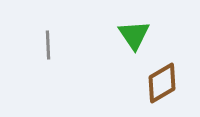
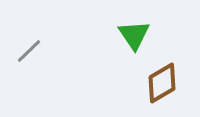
gray line: moved 19 px left, 6 px down; rotated 48 degrees clockwise
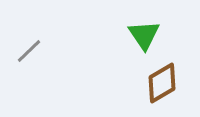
green triangle: moved 10 px right
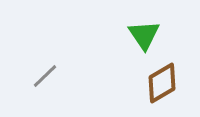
gray line: moved 16 px right, 25 px down
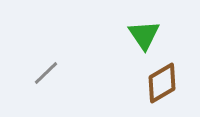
gray line: moved 1 px right, 3 px up
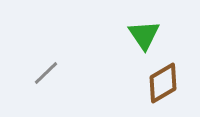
brown diamond: moved 1 px right
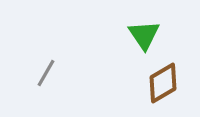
gray line: rotated 16 degrees counterclockwise
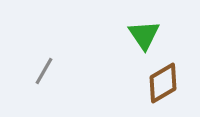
gray line: moved 2 px left, 2 px up
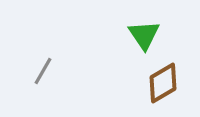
gray line: moved 1 px left
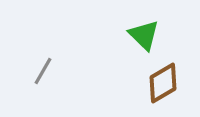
green triangle: rotated 12 degrees counterclockwise
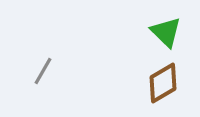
green triangle: moved 22 px right, 3 px up
